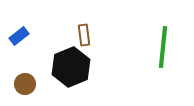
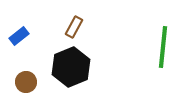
brown rectangle: moved 10 px left, 8 px up; rotated 35 degrees clockwise
brown circle: moved 1 px right, 2 px up
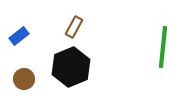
brown circle: moved 2 px left, 3 px up
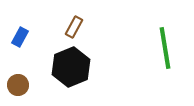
blue rectangle: moved 1 px right, 1 px down; rotated 24 degrees counterclockwise
green line: moved 2 px right, 1 px down; rotated 15 degrees counterclockwise
brown circle: moved 6 px left, 6 px down
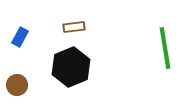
brown rectangle: rotated 55 degrees clockwise
brown circle: moved 1 px left
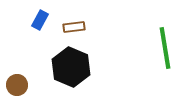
blue rectangle: moved 20 px right, 17 px up
black hexagon: rotated 15 degrees counterclockwise
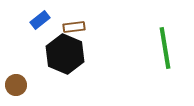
blue rectangle: rotated 24 degrees clockwise
black hexagon: moved 6 px left, 13 px up
brown circle: moved 1 px left
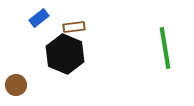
blue rectangle: moved 1 px left, 2 px up
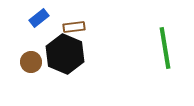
brown circle: moved 15 px right, 23 px up
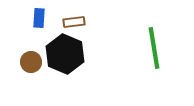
blue rectangle: rotated 48 degrees counterclockwise
brown rectangle: moved 5 px up
green line: moved 11 px left
